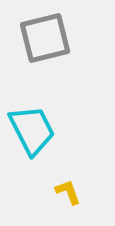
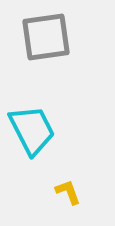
gray square: moved 1 px right, 1 px up; rotated 6 degrees clockwise
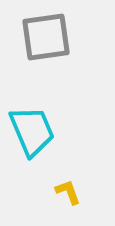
cyan trapezoid: moved 1 px down; rotated 4 degrees clockwise
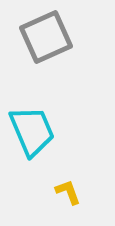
gray square: rotated 16 degrees counterclockwise
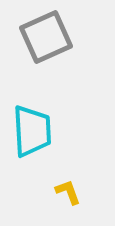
cyan trapezoid: rotated 20 degrees clockwise
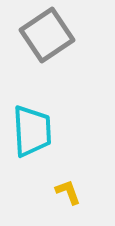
gray square: moved 1 px right, 2 px up; rotated 10 degrees counterclockwise
